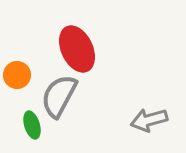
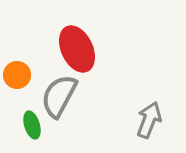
gray arrow: rotated 126 degrees clockwise
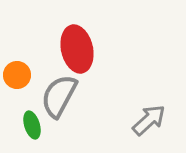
red ellipse: rotated 12 degrees clockwise
gray arrow: rotated 27 degrees clockwise
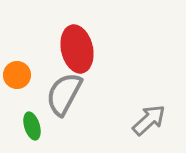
gray semicircle: moved 5 px right, 2 px up
green ellipse: moved 1 px down
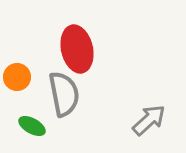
orange circle: moved 2 px down
gray semicircle: rotated 141 degrees clockwise
green ellipse: rotated 44 degrees counterclockwise
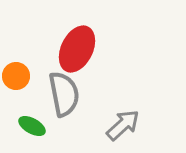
red ellipse: rotated 39 degrees clockwise
orange circle: moved 1 px left, 1 px up
gray arrow: moved 26 px left, 5 px down
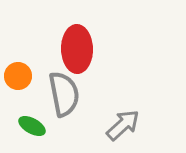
red ellipse: rotated 27 degrees counterclockwise
orange circle: moved 2 px right
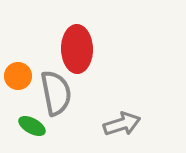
gray semicircle: moved 8 px left, 1 px up
gray arrow: moved 1 px left, 1 px up; rotated 24 degrees clockwise
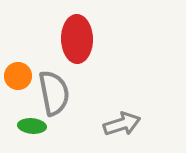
red ellipse: moved 10 px up
gray semicircle: moved 2 px left
green ellipse: rotated 24 degrees counterclockwise
